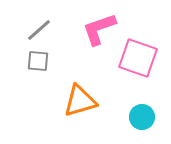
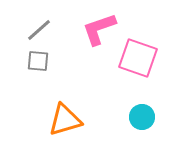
orange triangle: moved 15 px left, 19 px down
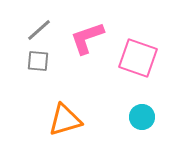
pink L-shape: moved 12 px left, 9 px down
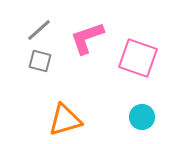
gray square: moved 2 px right; rotated 10 degrees clockwise
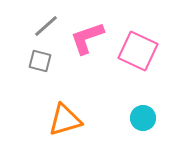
gray line: moved 7 px right, 4 px up
pink square: moved 7 px up; rotated 6 degrees clockwise
cyan circle: moved 1 px right, 1 px down
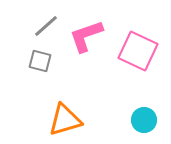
pink L-shape: moved 1 px left, 2 px up
cyan circle: moved 1 px right, 2 px down
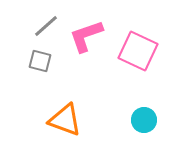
orange triangle: rotated 36 degrees clockwise
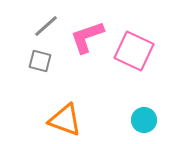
pink L-shape: moved 1 px right, 1 px down
pink square: moved 4 px left
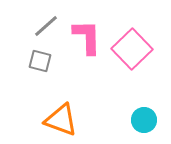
pink L-shape: rotated 108 degrees clockwise
pink square: moved 2 px left, 2 px up; rotated 21 degrees clockwise
orange triangle: moved 4 px left
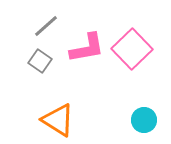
pink L-shape: moved 11 px down; rotated 81 degrees clockwise
gray square: rotated 20 degrees clockwise
orange triangle: moved 3 px left; rotated 12 degrees clockwise
